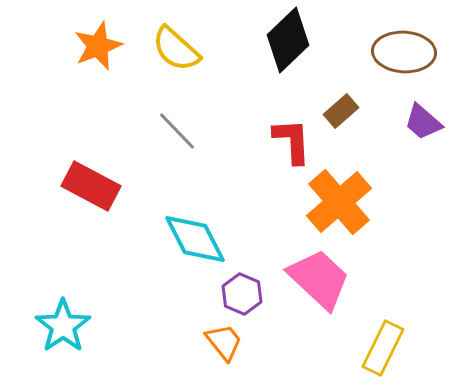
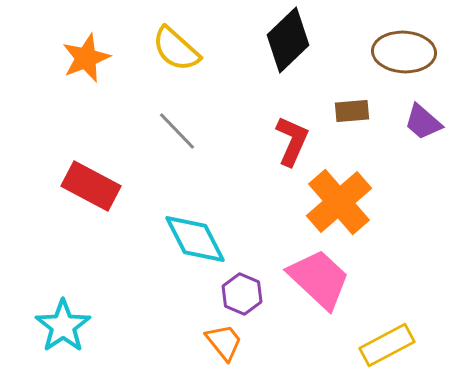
orange star: moved 12 px left, 12 px down
brown rectangle: moved 11 px right; rotated 36 degrees clockwise
red L-shape: rotated 27 degrees clockwise
yellow rectangle: moved 4 px right, 3 px up; rotated 36 degrees clockwise
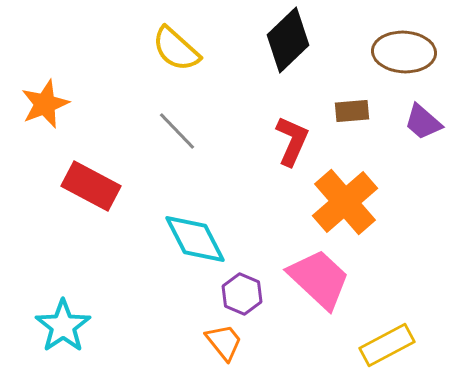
orange star: moved 41 px left, 46 px down
orange cross: moved 6 px right
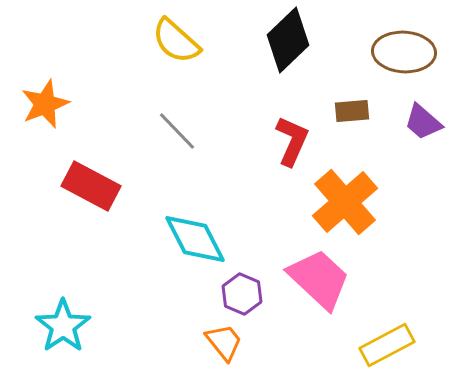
yellow semicircle: moved 8 px up
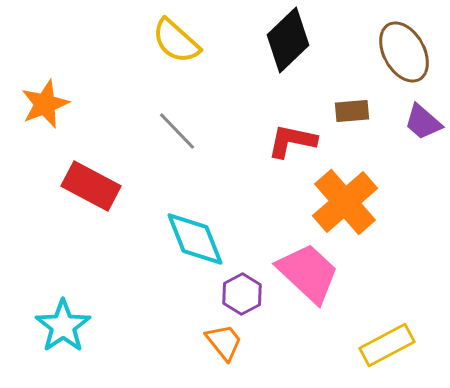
brown ellipse: rotated 58 degrees clockwise
red L-shape: rotated 102 degrees counterclockwise
cyan diamond: rotated 6 degrees clockwise
pink trapezoid: moved 11 px left, 6 px up
purple hexagon: rotated 9 degrees clockwise
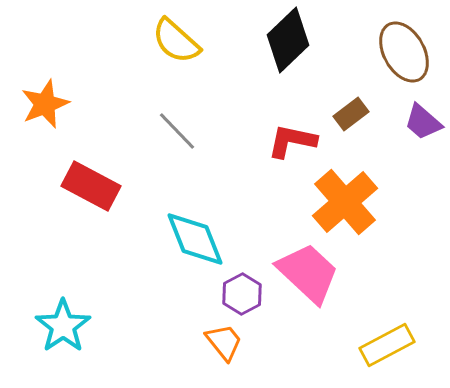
brown rectangle: moved 1 px left, 3 px down; rotated 32 degrees counterclockwise
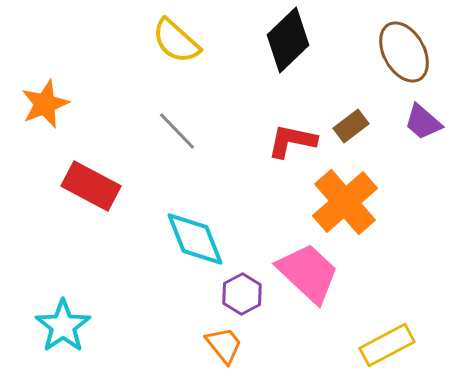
brown rectangle: moved 12 px down
orange trapezoid: moved 3 px down
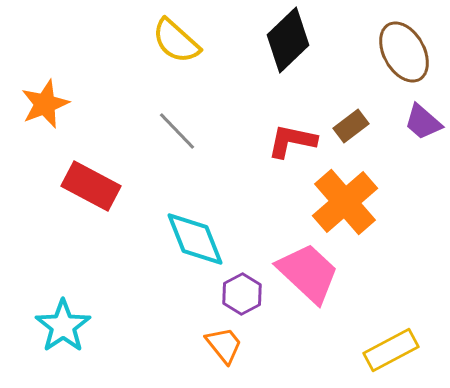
yellow rectangle: moved 4 px right, 5 px down
